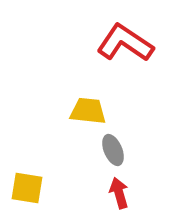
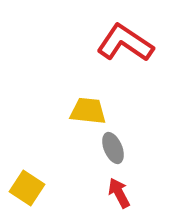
gray ellipse: moved 2 px up
yellow square: rotated 24 degrees clockwise
red arrow: rotated 12 degrees counterclockwise
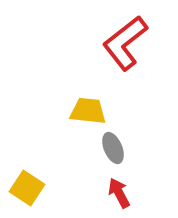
red L-shape: rotated 72 degrees counterclockwise
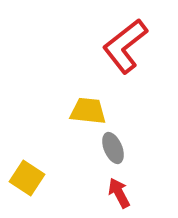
red L-shape: moved 3 px down
yellow square: moved 10 px up
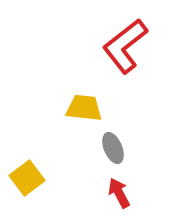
yellow trapezoid: moved 4 px left, 3 px up
yellow square: rotated 20 degrees clockwise
